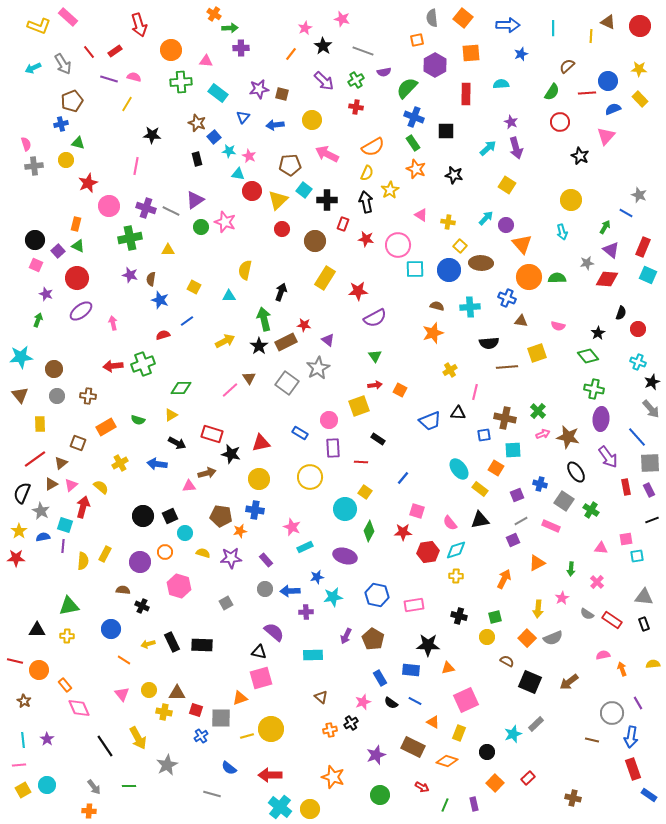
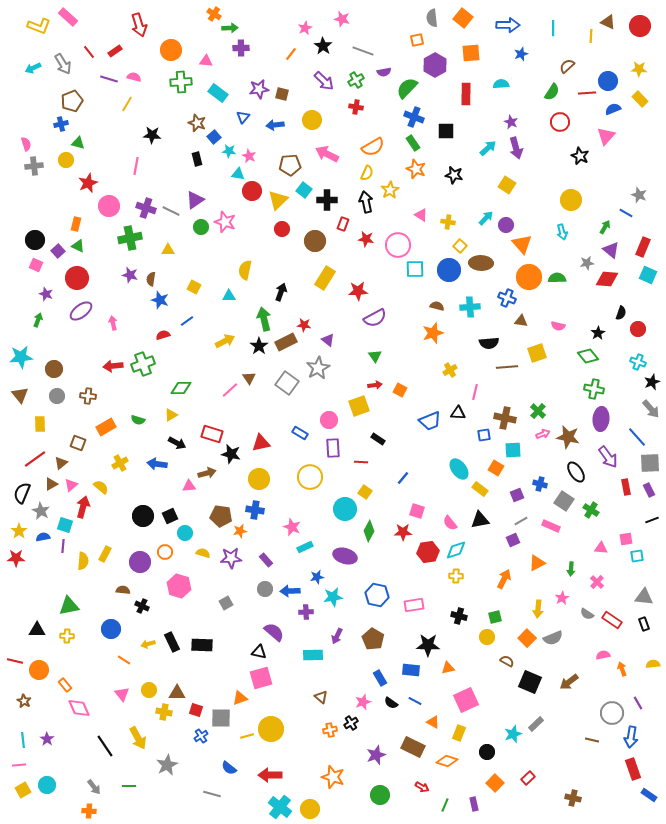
purple arrow at (346, 636): moved 9 px left
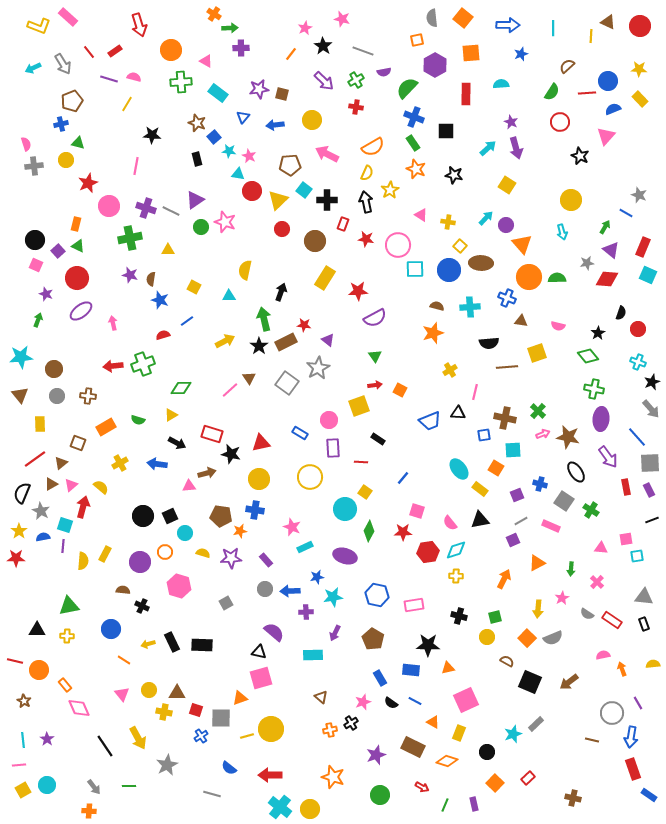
pink triangle at (206, 61): rotated 24 degrees clockwise
purple arrow at (337, 636): moved 2 px left, 3 px up
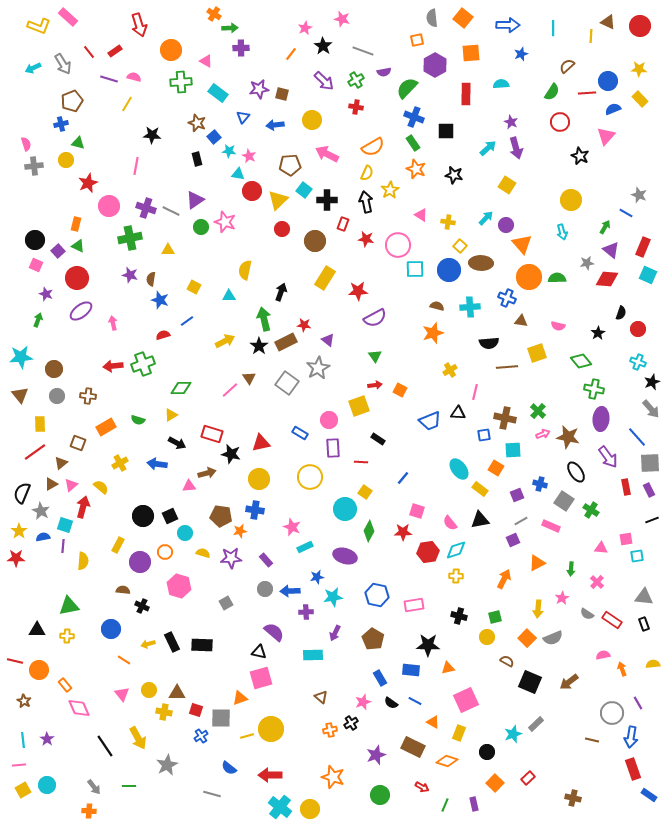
green diamond at (588, 356): moved 7 px left, 5 px down
red line at (35, 459): moved 7 px up
yellow rectangle at (105, 554): moved 13 px right, 9 px up
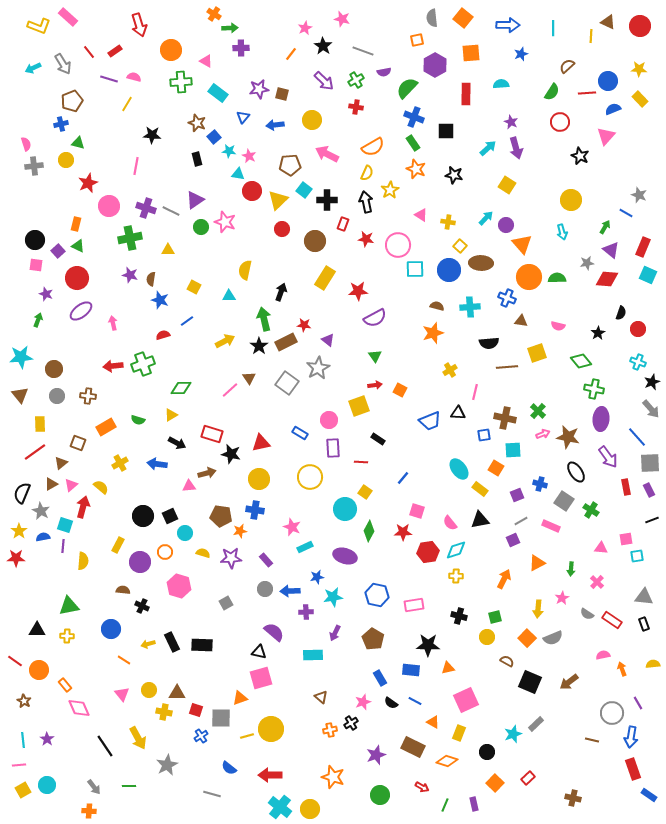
pink square at (36, 265): rotated 16 degrees counterclockwise
red line at (15, 661): rotated 21 degrees clockwise
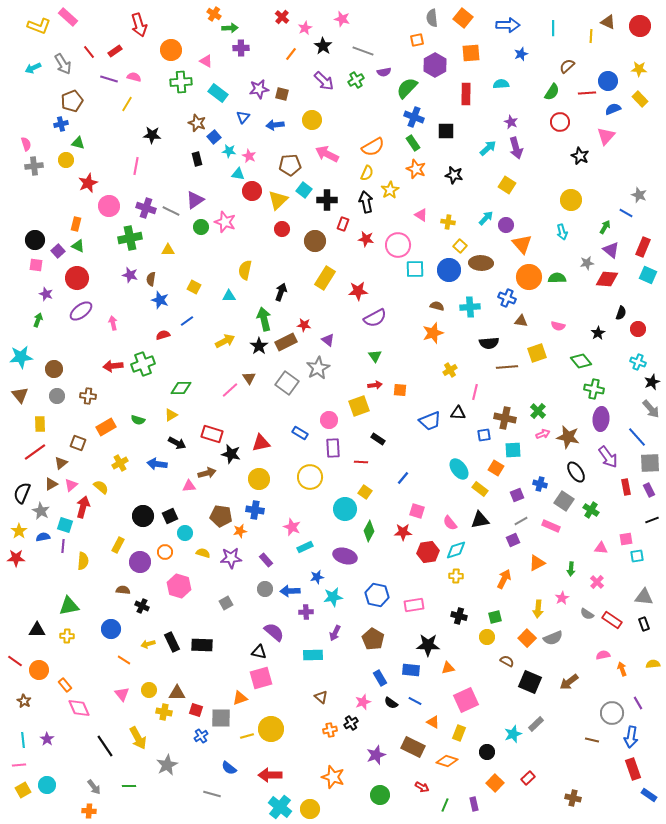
red cross at (356, 107): moved 74 px left, 90 px up; rotated 32 degrees clockwise
orange square at (400, 390): rotated 24 degrees counterclockwise
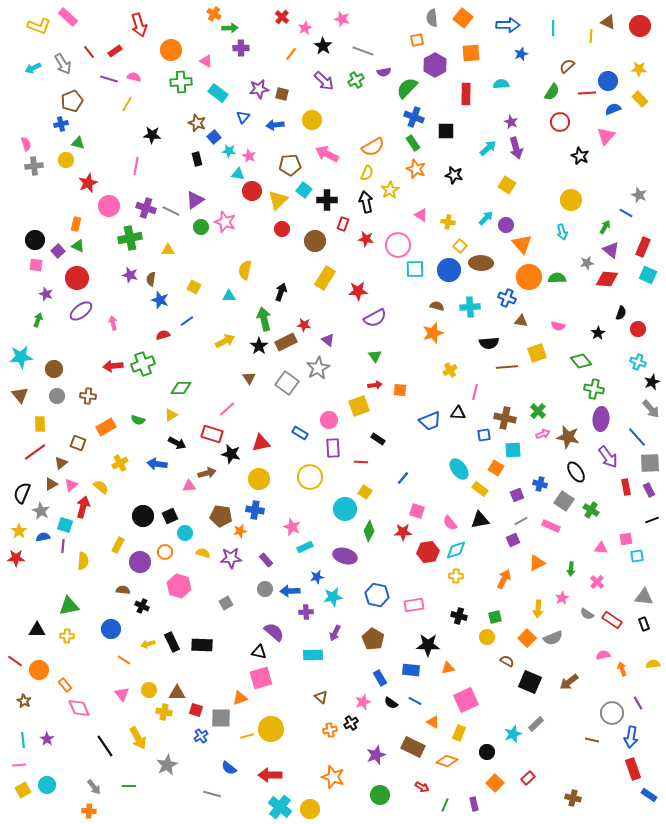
pink line at (230, 390): moved 3 px left, 19 px down
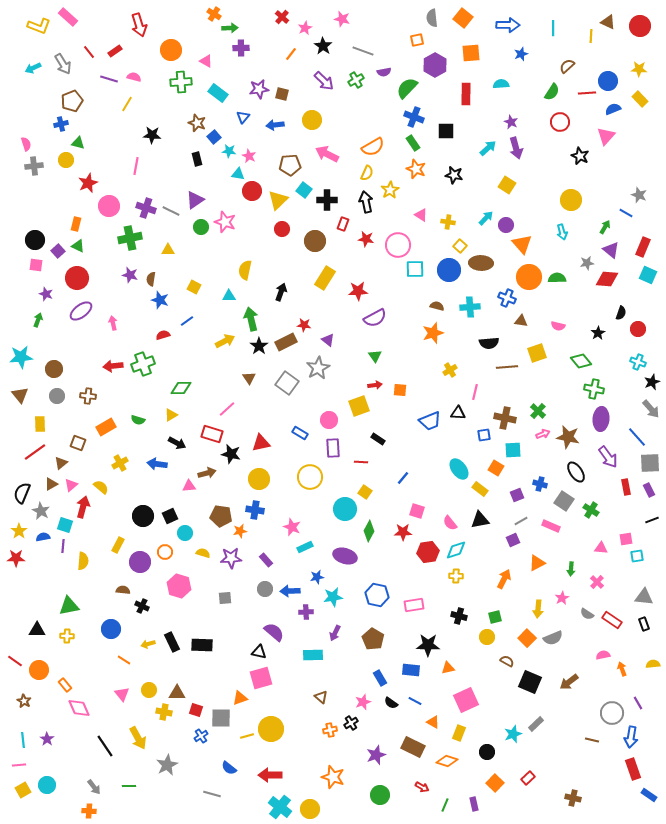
green arrow at (264, 319): moved 13 px left
gray square at (226, 603): moved 1 px left, 5 px up; rotated 24 degrees clockwise
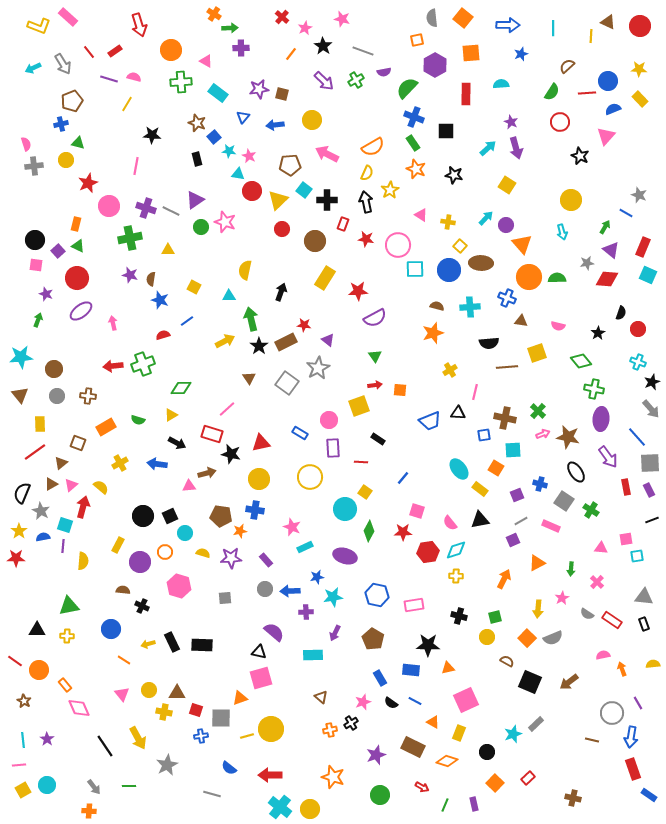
blue cross at (201, 736): rotated 24 degrees clockwise
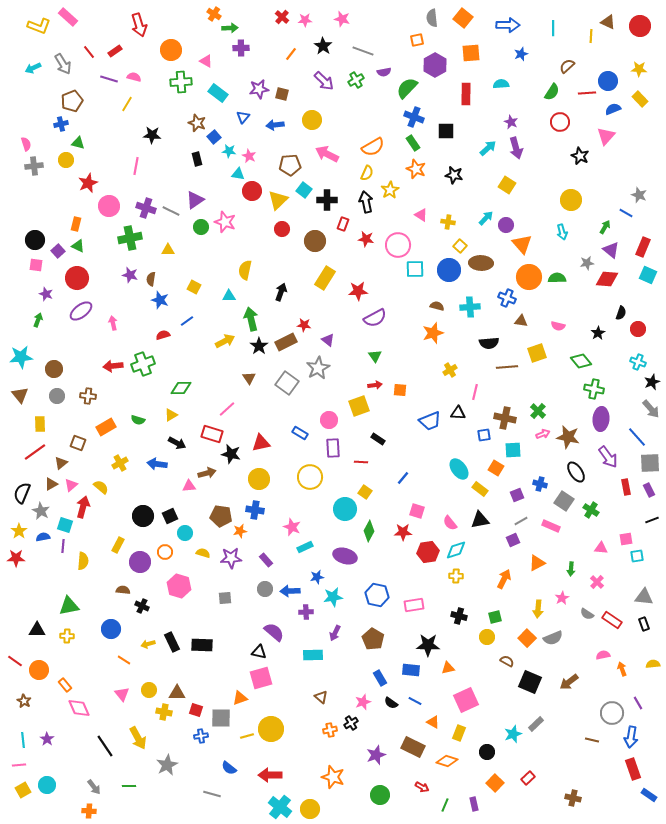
pink star at (305, 28): moved 8 px up; rotated 24 degrees clockwise
